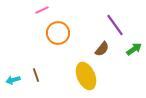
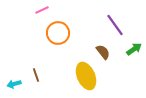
brown semicircle: moved 1 px right, 3 px down; rotated 77 degrees counterclockwise
cyan arrow: moved 1 px right, 4 px down
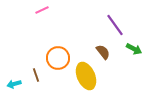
orange circle: moved 25 px down
green arrow: rotated 63 degrees clockwise
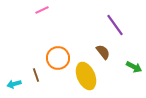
green arrow: moved 18 px down
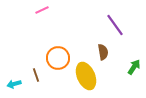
brown semicircle: rotated 28 degrees clockwise
green arrow: rotated 84 degrees counterclockwise
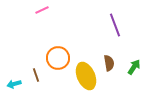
purple line: rotated 15 degrees clockwise
brown semicircle: moved 6 px right, 11 px down
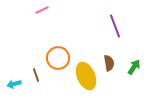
purple line: moved 1 px down
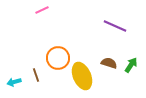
purple line: rotated 45 degrees counterclockwise
brown semicircle: rotated 63 degrees counterclockwise
green arrow: moved 3 px left, 2 px up
yellow ellipse: moved 4 px left
cyan arrow: moved 2 px up
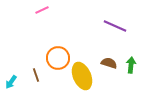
green arrow: rotated 28 degrees counterclockwise
cyan arrow: moved 3 px left; rotated 40 degrees counterclockwise
